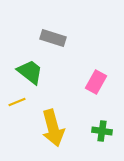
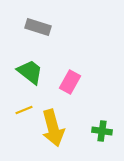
gray rectangle: moved 15 px left, 11 px up
pink rectangle: moved 26 px left
yellow line: moved 7 px right, 8 px down
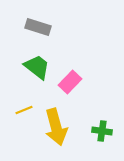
green trapezoid: moved 7 px right, 5 px up
pink rectangle: rotated 15 degrees clockwise
yellow arrow: moved 3 px right, 1 px up
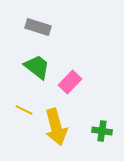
yellow line: rotated 48 degrees clockwise
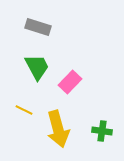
green trapezoid: rotated 24 degrees clockwise
yellow arrow: moved 2 px right, 2 px down
